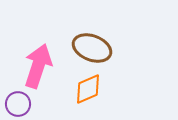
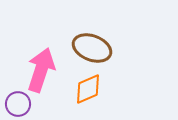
pink arrow: moved 3 px right, 4 px down
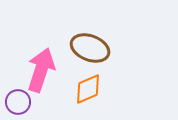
brown ellipse: moved 2 px left
purple circle: moved 2 px up
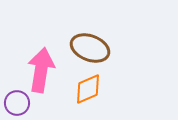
pink arrow: rotated 9 degrees counterclockwise
purple circle: moved 1 px left, 1 px down
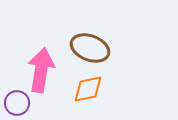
orange diamond: rotated 12 degrees clockwise
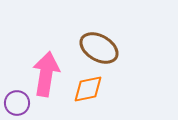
brown ellipse: moved 9 px right; rotated 9 degrees clockwise
pink arrow: moved 5 px right, 4 px down
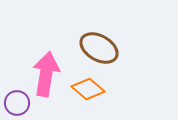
orange diamond: rotated 52 degrees clockwise
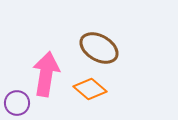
orange diamond: moved 2 px right
